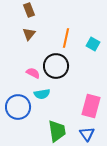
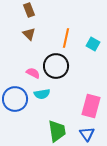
brown triangle: rotated 24 degrees counterclockwise
blue circle: moved 3 px left, 8 px up
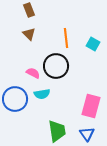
orange line: rotated 18 degrees counterclockwise
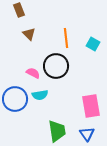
brown rectangle: moved 10 px left
cyan semicircle: moved 2 px left, 1 px down
pink rectangle: rotated 25 degrees counterclockwise
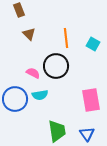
pink rectangle: moved 6 px up
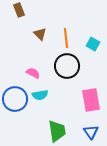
brown triangle: moved 11 px right
black circle: moved 11 px right
blue triangle: moved 4 px right, 2 px up
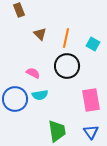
orange line: rotated 18 degrees clockwise
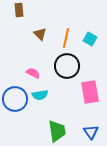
brown rectangle: rotated 16 degrees clockwise
cyan square: moved 3 px left, 5 px up
pink rectangle: moved 1 px left, 8 px up
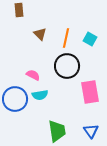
pink semicircle: moved 2 px down
blue triangle: moved 1 px up
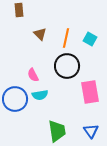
pink semicircle: rotated 144 degrees counterclockwise
